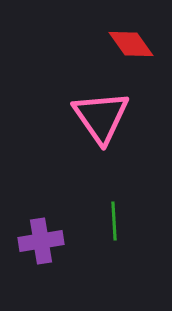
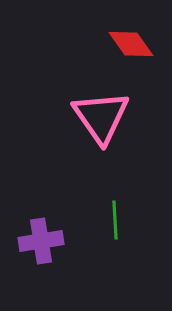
green line: moved 1 px right, 1 px up
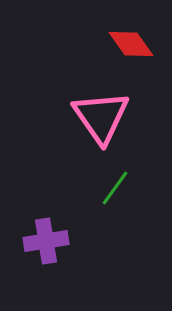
green line: moved 32 px up; rotated 39 degrees clockwise
purple cross: moved 5 px right
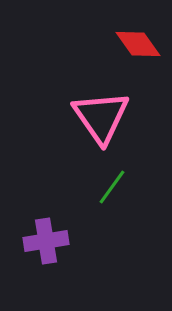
red diamond: moved 7 px right
green line: moved 3 px left, 1 px up
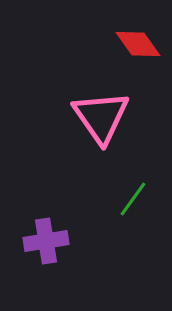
green line: moved 21 px right, 12 px down
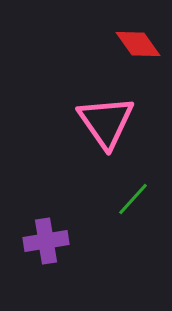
pink triangle: moved 5 px right, 5 px down
green line: rotated 6 degrees clockwise
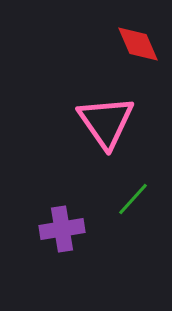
red diamond: rotated 12 degrees clockwise
purple cross: moved 16 px right, 12 px up
